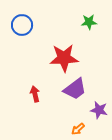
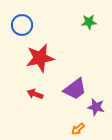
red star: moved 24 px left; rotated 8 degrees counterclockwise
red arrow: rotated 56 degrees counterclockwise
purple star: moved 3 px left, 3 px up
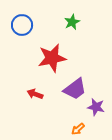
green star: moved 17 px left; rotated 21 degrees counterclockwise
red star: moved 12 px right
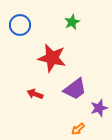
blue circle: moved 2 px left
red star: rotated 24 degrees clockwise
purple star: moved 3 px right, 1 px down; rotated 30 degrees counterclockwise
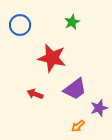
orange arrow: moved 3 px up
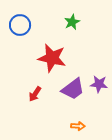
purple trapezoid: moved 2 px left
red arrow: rotated 77 degrees counterclockwise
purple star: moved 24 px up; rotated 24 degrees clockwise
orange arrow: rotated 136 degrees counterclockwise
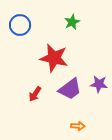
red star: moved 2 px right
purple trapezoid: moved 3 px left
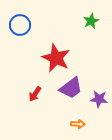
green star: moved 19 px right, 1 px up
red star: moved 2 px right; rotated 12 degrees clockwise
purple star: moved 15 px down
purple trapezoid: moved 1 px right, 1 px up
orange arrow: moved 2 px up
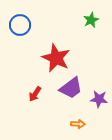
green star: moved 1 px up
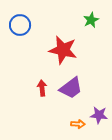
red star: moved 7 px right, 8 px up; rotated 12 degrees counterclockwise
red arrow: moved 7 px right, 6 px up; rotated 140 degrees clockwise
purple star: moved 16 px down
